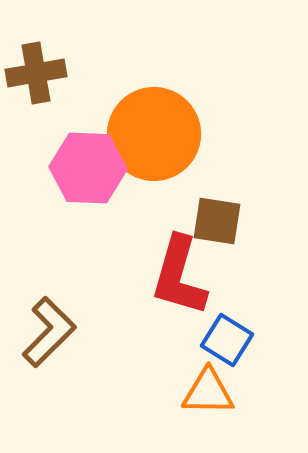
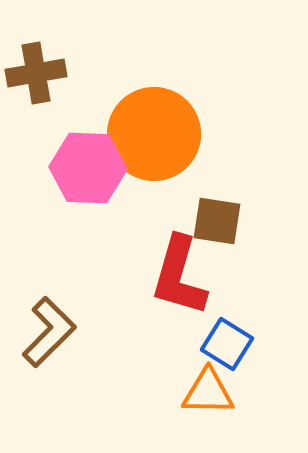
blue square: moved 4 px down
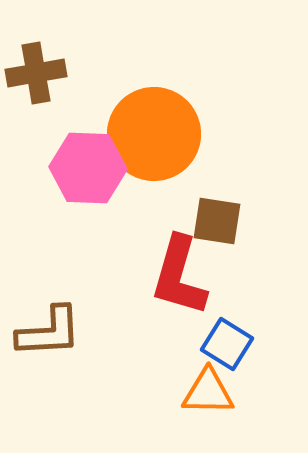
brown L-shape: rotated 42 degrees clockwise
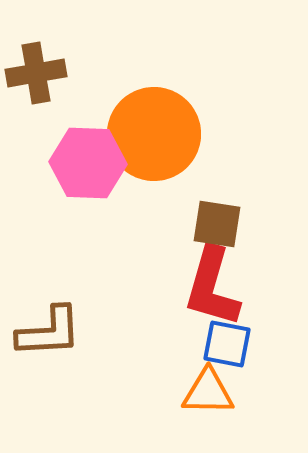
pink hexagon: moved 5 px up
brown square: moved 3 px down
red L-shape: moved 33 px right, 11 px down
blue square: rotated 21 degrees counterclockwise
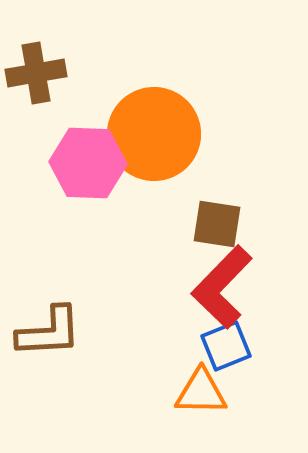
red L-shape: moved 10 px right; rotated 28 degrees clockwise
blue square: moved 1 px left, 2 px down; rotated 33 degrees counterclockwise
orange triangle: moved 7 px left
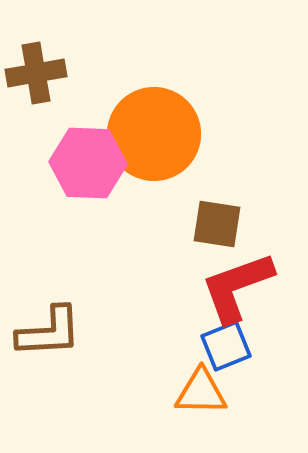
red L-shape: moved 15 px right; rotated 26 degrees clockwise
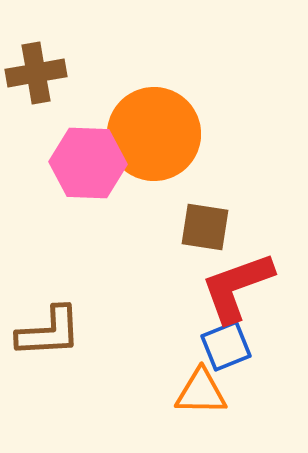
brown square: moved 12 px left, 3 px down
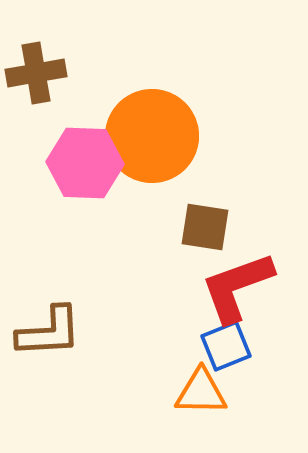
orange circle: moved 2 px left, 2 px down
pink hexagon: moved 3 px left
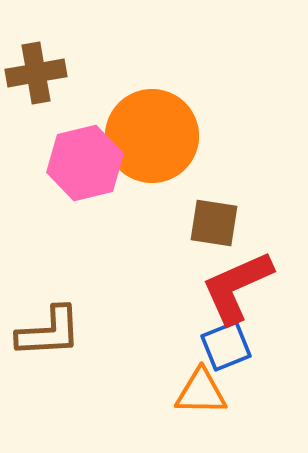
pink hexagon: rotated 16 degrees counterclockwise
brown square: moved 9 px right, 4 px up
red L-shape: rotated 4 degrees counterclockwise
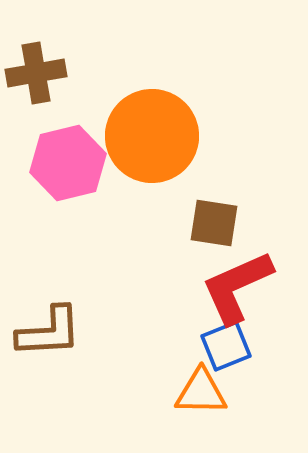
pink hexagon: moved 17 px left
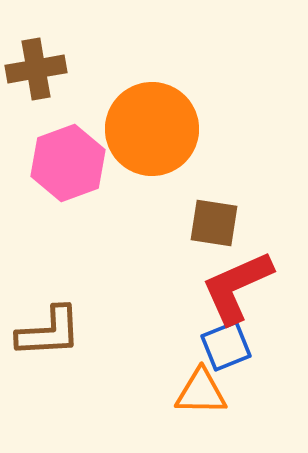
brown cross: moved 4 px up
orange circle: moved 7 px up
pink hexagon: rotated 6 degrees counterclockwise
